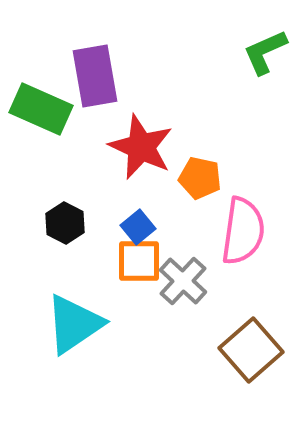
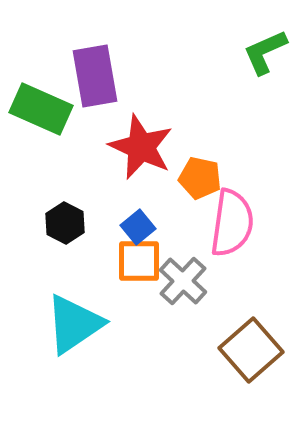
pink semicircle: moved 11 px left, 8 px up
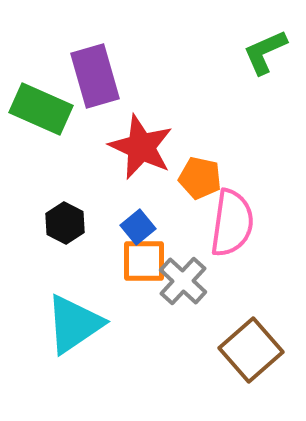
purple rectangle: rotated 6 degrees counterclockwise
orange square: moved 5 px right
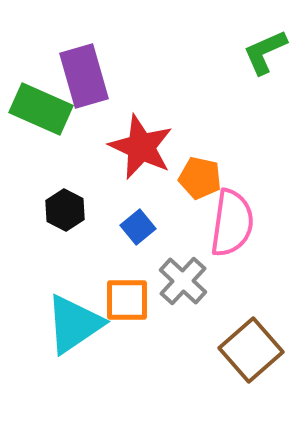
purple rectangle: moved 11 px left
black hexagon: moved 13 px up
orange square: moved 17 px left, 39 px down
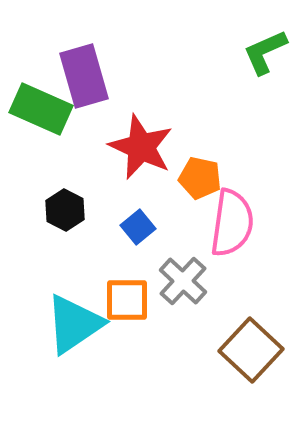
brown square: rotated 6 degrees counterclockwise
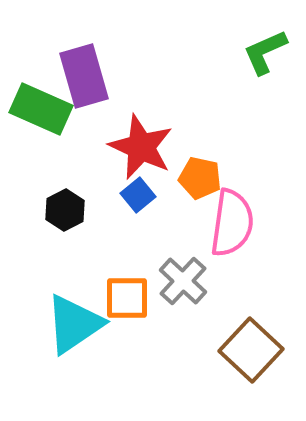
black hexagon: rotated 6 degrees clockwise
blue square: moved 32 px up
orange square: moved 2 px up
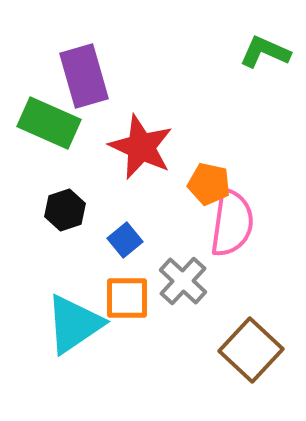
green L-shape: rotated 48 degrees clockwise
green rectangle: moved 8 px right, 14 px down
orange pentagon: moved 9 px right, 6 px down
blue square: moved 13 px left, 45 px down
black hexagon: rotated 9 degrees clockwise
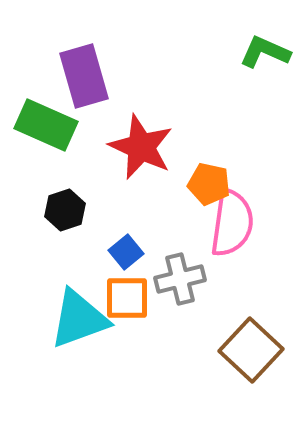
green rectangle: moved 3 px left, 2 px down
blue square: moved 1 px right, 12 px down
gray cross: moved 3 px left, 2 px up; rotated 33 degrees clockwise
cyan triangle: moved 5 px right, 5 px up; rotated 14 degrees clockwise
